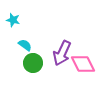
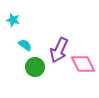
purple arrow: moved 3 px left, 3 px up
green circle: moved 2 px right, 4 px down
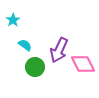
cyan star: rotated 24 degrees clockwise
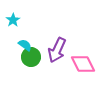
purple arrow: moved 2 px left
green circle: moved 4 px left, 10 px up
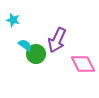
cyan star: rotated 24 degrees counterclockwise
purple arrow: moved 10 px up
green circle: moved 5 px right, 3 px up
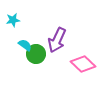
cyan star: rotated 24 degrees counterclockwise
pink diamond: rotated 20 degrees counterclockwise
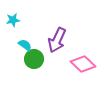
green circle: moved 2 px left, 5 px down
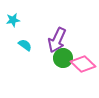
green circle: moved 29 px right, 1 px up
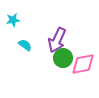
pink diamond: rotated 55 degrees counterclockwise
